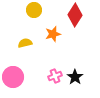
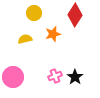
yellow circle: moved 3 px down
yellow semicircle: moved 4 px up
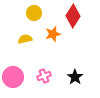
red diamond: moved 2 px left, 1 px down
pink cross: moved 11 px left
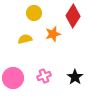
pink circle: moved 1 px down
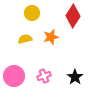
yellow circle: moved 2 px left
orange star: moved 2 px left, 3 px down
pink circle: moved 1 px right, 2 px up
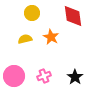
red diamond: rotated 40 degrees counterclockwise
orange star: rotated 28 degrees counterclockwise
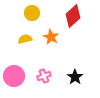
red diamond: rotated 55 degrees clockwise
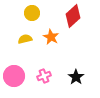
black star: moved 1 px right
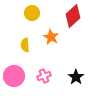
yellow semicircle: moved 6 px down; rotated 80 degrees counterclockwise
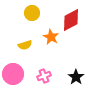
red diamond: moved 2 px left, 4 px down; rotated 15 degrees clockwise
yellow semicircle: rotated 104 degrees counterclockwise
pink circle: moved 1 px left, 2 px up
